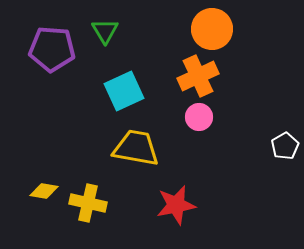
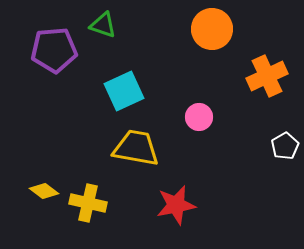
green triangle: moved 2 px left, 6 px up; rotated 40 degrees counterclockwise
purple pentagon: moved 2 px right, 1 px down; rotated 9 degrees counterclockwise
orange cross: moved 69 px right
yellow diamond: rotated 28 degrees clockwise
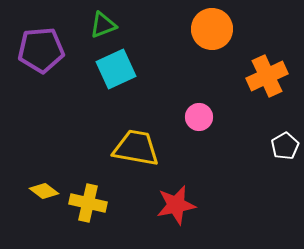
green triangle: rotated 40 degrees counterclockwise
purple pentagon: moved 13 px left
cyan square: moved 8 px left, 22 px up
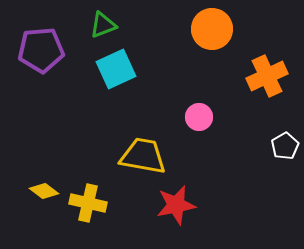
yellow trapezoid: moved 7 px right, 8 px down
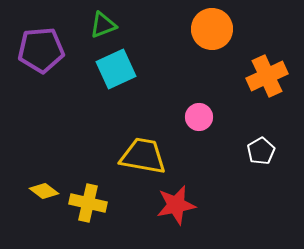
white pentagon: moved 24 px left, 5 px down
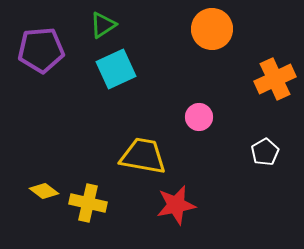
green triangle: rotated 12 degrees counterclockwise
orange cross: moved 8 px right, 3 px down
white pentagon: moved 4 px right, 1 px down
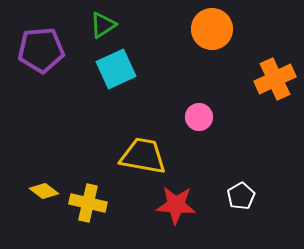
white pentagon: moved 24 px left, 44 px down
red star: rotated 15 degrees clockwise
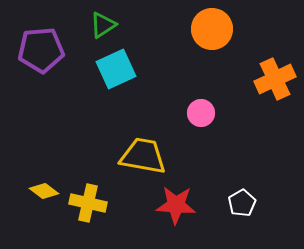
pink circle: moved 2 px right, 4 px up
white pentagon: moved 1 px right, 7 px down
